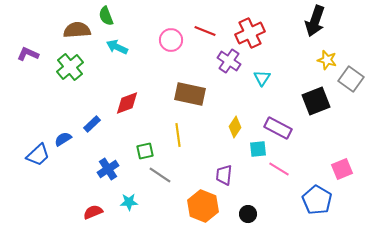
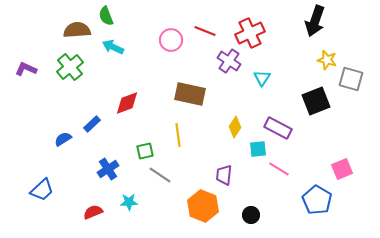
cyan arrow: moved 4 px left
purple L-shape: moved 2 px left, 15 px down
gray square: rotated 20 degrees counterclockwise
blue trapezoid: moved 4 px right, 35 px down
black circle: moved 3 px right, 1 px down
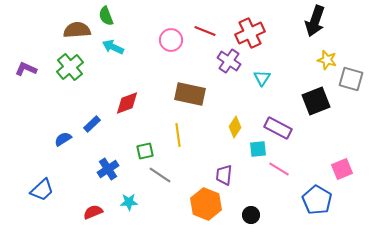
orange hexagon: moved 3 px right, 2 px up
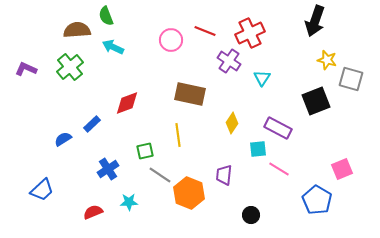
yellow diamond: moved 3 px left, 4 px up
orange hexagon: moved 17 px left, 11 px up
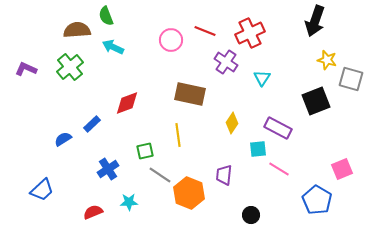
purple cross: moved 3 px left, 1 px down
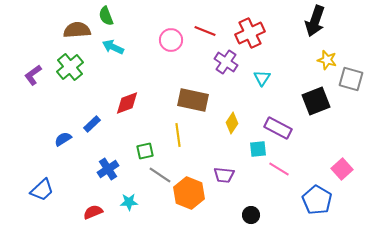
purple L-shape: moved 7 px right, 6 px down; rotated 60 degrees counterclockwise
brown rectangle: moved 3 px right, 6 px down
pink square: rotated 20 degrees counterclockwise
purple trapezoid: rotated 90 degrees counterclockwise
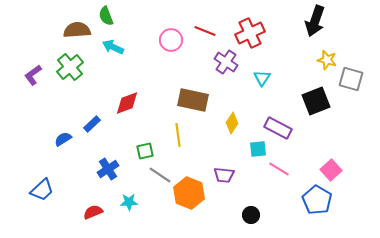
pink square: moved 11 px left, 1 px down
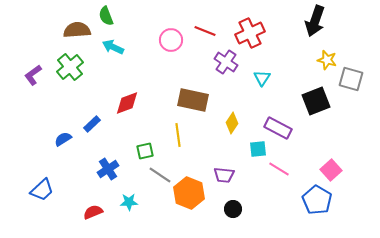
black circle: moved 18 px left, 6 px up
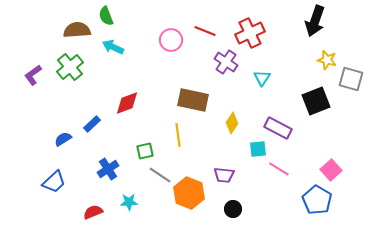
blue trapezoid: moved 12 px right, 8 px up
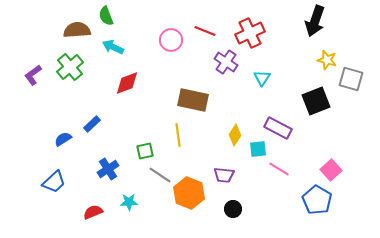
red diamond: moved 20 px up
yellow diamond: moved 3 px right, 12 px down
